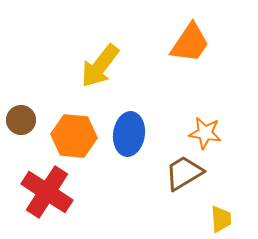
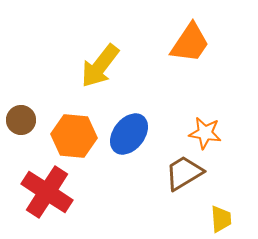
blue ellipse: rotated 30 degrees clockwise
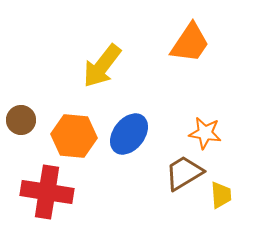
yellow arrow: moved 2 px right
red cross: rotated 24 degrees counterclockwise
yellow trapezoid: moved 24 px up
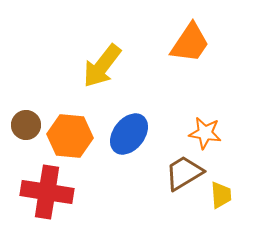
brown circle: moved 5 px right, 5 px down
orange hexagon: moved 4 px left
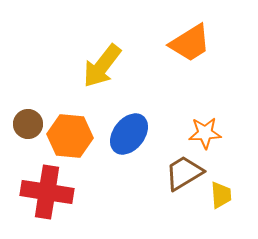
orange trapezoid: rotated 24 degrees clockwise
brown circle: moved 2 px right, 1 px up
orange star: rotated 12 degrees counterclockwise
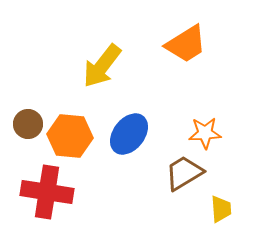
orange trapezoid: moved 4 px left, 1 px down
yellow trapezoid: moved 14 px down
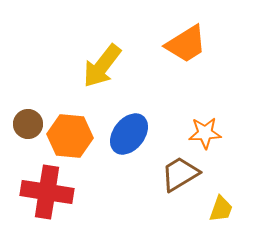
brown trapezoid: moved 4 px left, 1 px down
yellow trapezoid: rotated 24 degrees clockwise
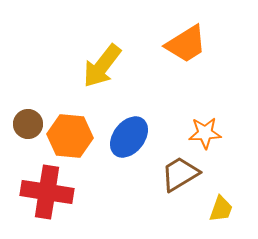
blue ellipse: moved 3 px down
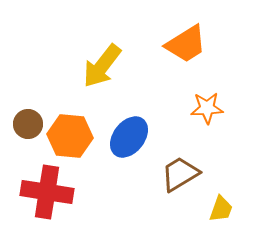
orange star: moved 2 px right, 25 px up
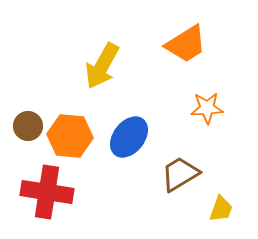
yellow arrow: rotated 9 degrees counterclockwise
brown circle: moved 2 px down
